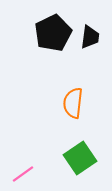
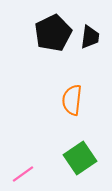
orange semicircle: moved 1 px left, 3 px up
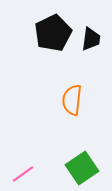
black trapezoid: moved 1 px right, 2 px down
green square: moved 2 px right, 10 px down
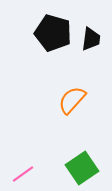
black pentagon: rotated 30 degrees counterclockwise
orange semicircle: rotated 36 degrees clockwise
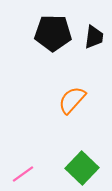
black pentagon: rotated 15 degrees counterclockwise
black trapezoid: moved 3 px right, 2 px up
green square: rotated 12 degrees counterclockwise
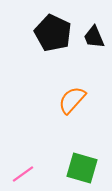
black pentagon: rotated 24 degrees clockwise
black trapezoid: rotated 150 degrees clockwise
green square: rotated 28 degrees counterclockwise
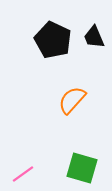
black pentagon: moved 7 px down
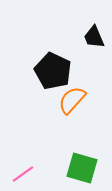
black pentagon: moved 31 px down
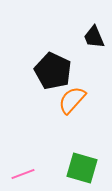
pink line: rotated 15 degrees clockwise
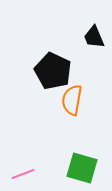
orange semicircle: rotated 32 degrees counterclockwise
